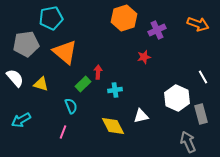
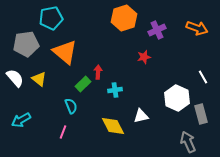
orange arrow: moved 1 px left, 4 px down
yellow triangle: moved 2 px left, 5 px up; rotated 21 degrees clockwise
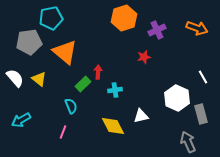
gray pentagon: moved 3 px right, 2 px up
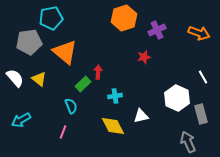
orange arrow: moved 2 px right, 5 px down
cyan cross: moved 6 px down
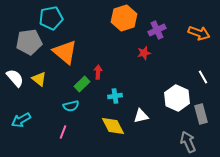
red star: moved 4 px up
green rectangle: moved 1 px left
cyan semicircle: rotated 98 degrees clockwise
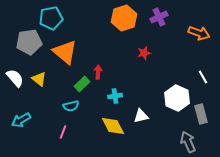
purple cross: moved 2 px right, 13 px up
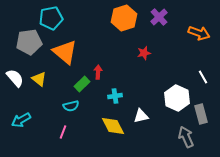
purple cross: rotated 18 degrees counterclockwise
gray arrow: moved 2 px left, 5 px up
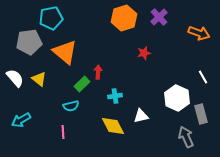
pink line: rotated 24 degrees counterclockwise
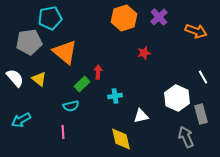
cyan pentagon: moved 1 px left
orange arrow: moved 3 px left, 2 px up
yellow diamond: moved 8 px right, 13 px down; rotated 15 degrees clockwise
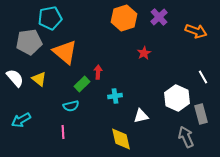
red star: rotated 16 degrees counterclockwise
